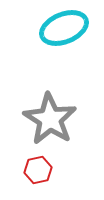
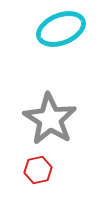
cyan ellipse: moved 3 px left, 1 px down
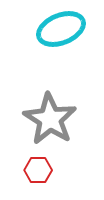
red hexagon: rotated 12 degrees clockwise
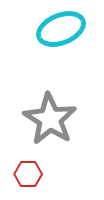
red hexagon: moved 10 px left, 4 px down
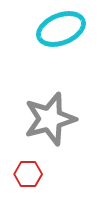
gray star: rotated 24 degrees clockwise
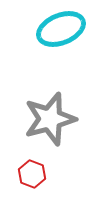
red hexagon: moved 4 px right; rotated 20 degrees clockwise
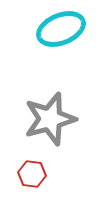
red hexagon: rotated 12 degrees counterclockwise
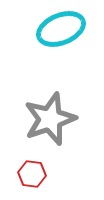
gray star: rotated 4 degrees counterclockwise
